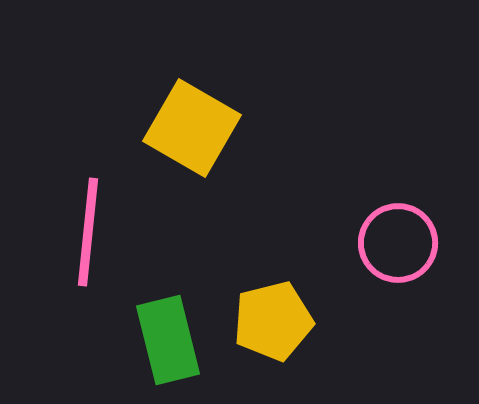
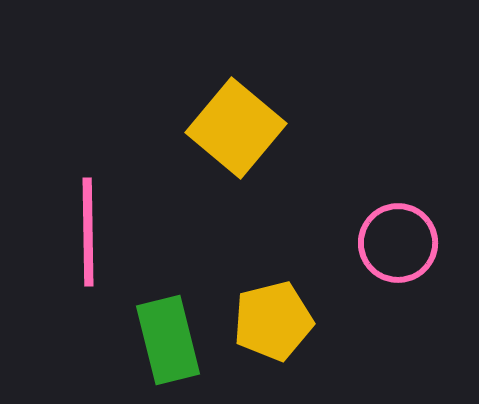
yellow square: moved 44 px right; rotated 10 degrees clockwise
pink line: rotated 7 degrees counterclockwise
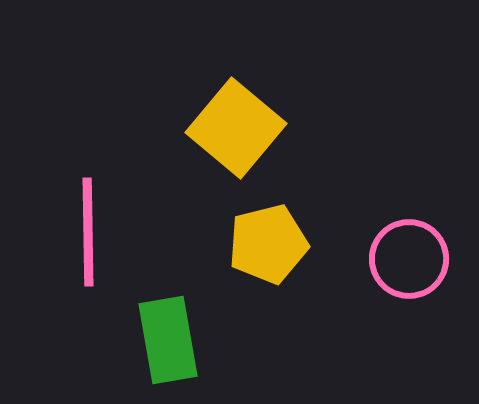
pink circle: moved 11 px right, 16 px down
yellow pentagon: moved 5 px left, 77 px up
green rectangle: rotated 4 degrees clockwise
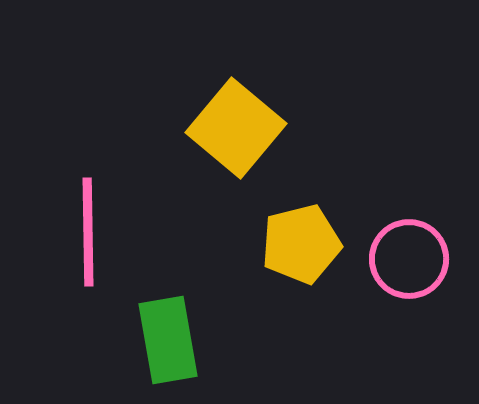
yellow pentagon: moved 33 px right
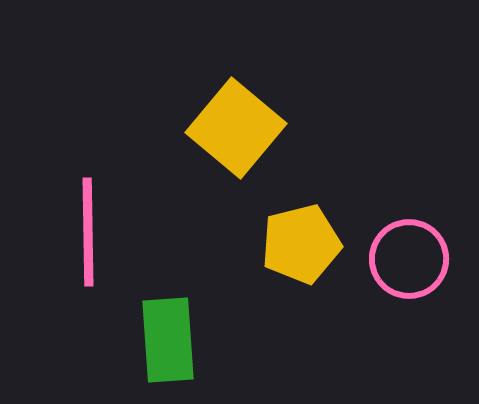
green rectangle: rotated 6 degrees clockwise
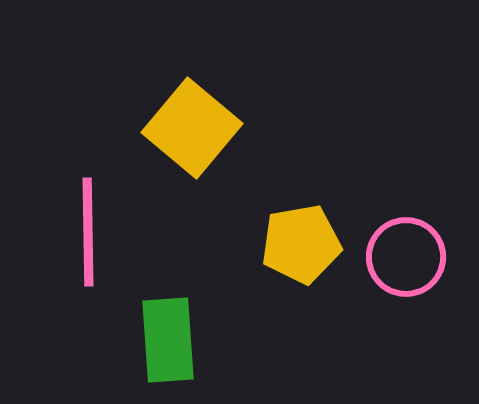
yellow square: moved 44 px left
yellow pentagon: rotated 4 degrees clockwise
pink circle: moved 3 px left, 2 px up
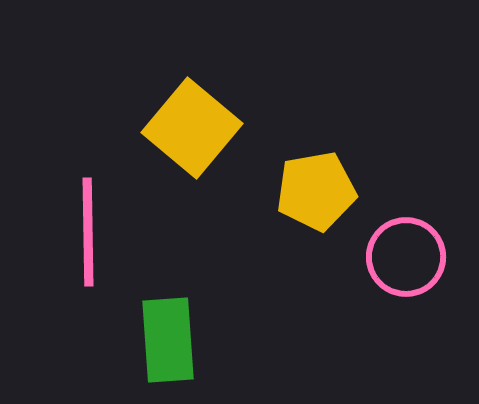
yellow pentagon: moved 15 px right, 53 px up
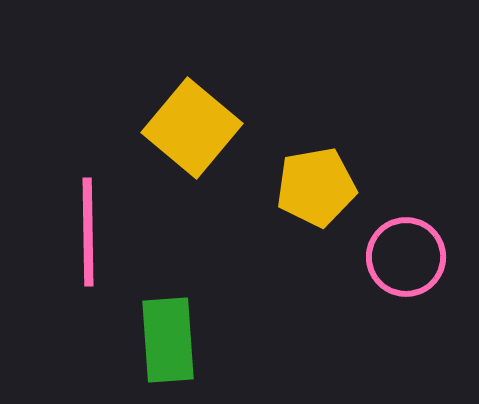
yellow pentagon: moved 4 px up
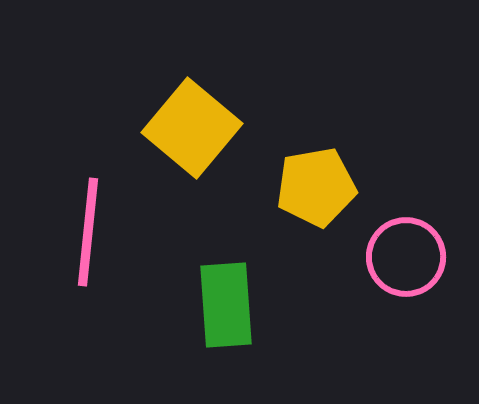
pink line: rotated 7 degrees clockwise
green rectangle: moved 58 px right, 35 px up
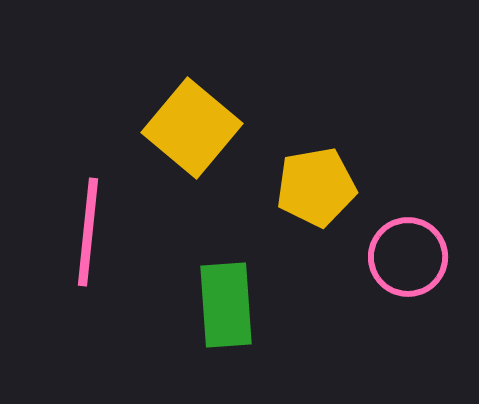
pink circle: moved 2 px right
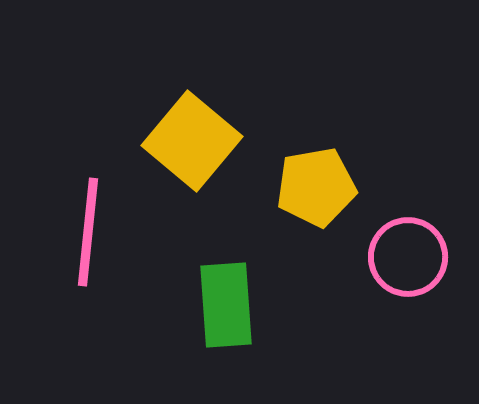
yellow square: moved 13 px down
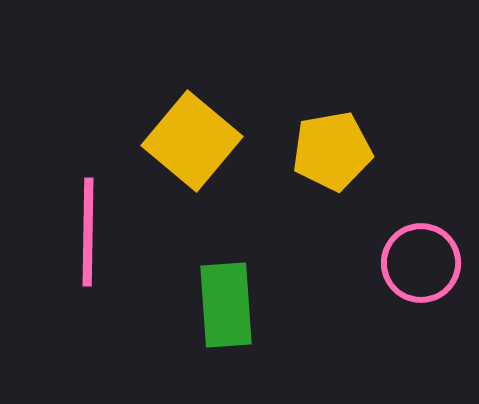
yellow pentagon: moved 16 px right, 36 px up
pink line: rotated 5 degrees counterclockwise
pink circle: moved 13 px right, 6 px down
